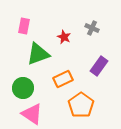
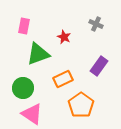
gray cross: moved 4 px right, 4 px up
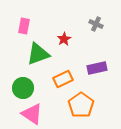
red star: moved 2 px down; rotated 16 degrees clockwise
purple rectangle: moved 2 px left, 2 px down; rotated 42 degrees clockwise
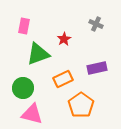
pink triangle: rotated 20 degrees counterclockwise
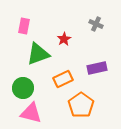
pink triangle: moved 1 px left, 1 px up
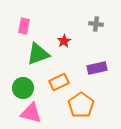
gray cross: rotated 16 degrees counterclockwise
red star: moved 2 px down
orange rectangle: moved 4 px left, 3 px down
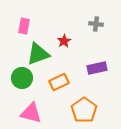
green circle: moved 1 px left, 10 px up
orange pentagon: moved 3 px right, 5 px down
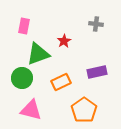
purple rectangle: moved 4 px down
orange rectangle: moved 2 px right
pink triangle: moved 3 px up
